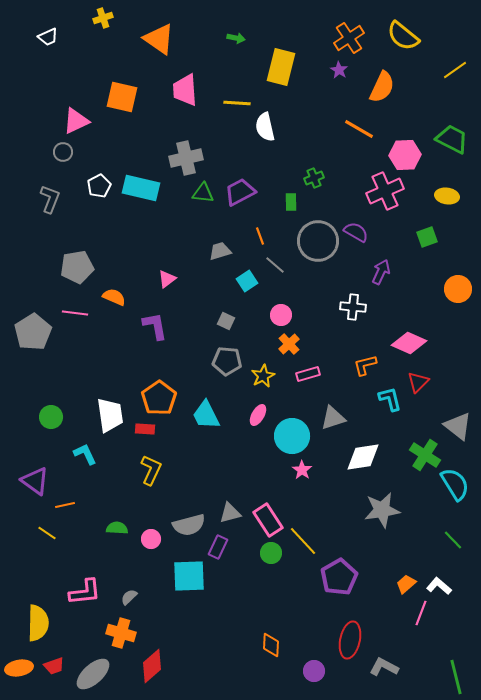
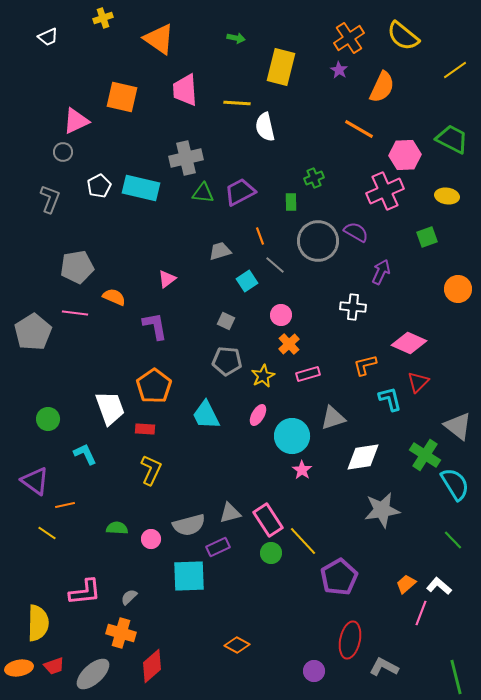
orange pentagon at (159, 398): moved 5 px left, 12 px up
white trapezoid at (110, 415): moved 7 px up; rotated 12 degrees counterclockwise
green circle at (51, 417): moved 3 px left, 2 px down
purple rectangle at (218, 547): rotated 40 degrees clockwise
orange diamond at (271, 645): moved 34 px left; rotated 65 degrees counterclockwise
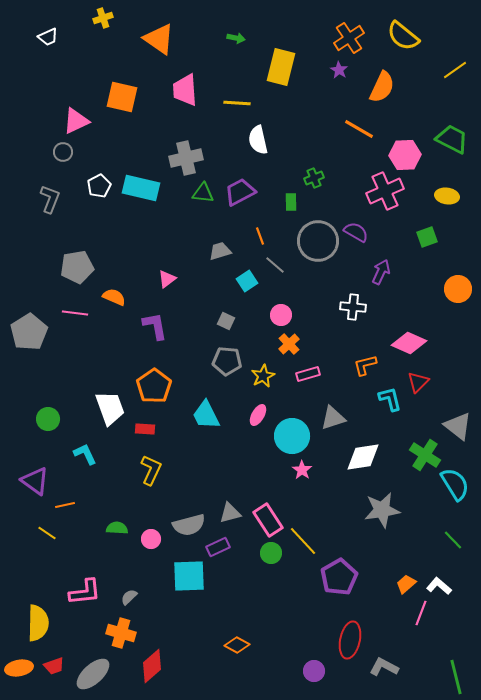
white semicircle at (265, 127): moved 7 px left, 13 px down
gray pentagon at (33, 332): moved 4 px left
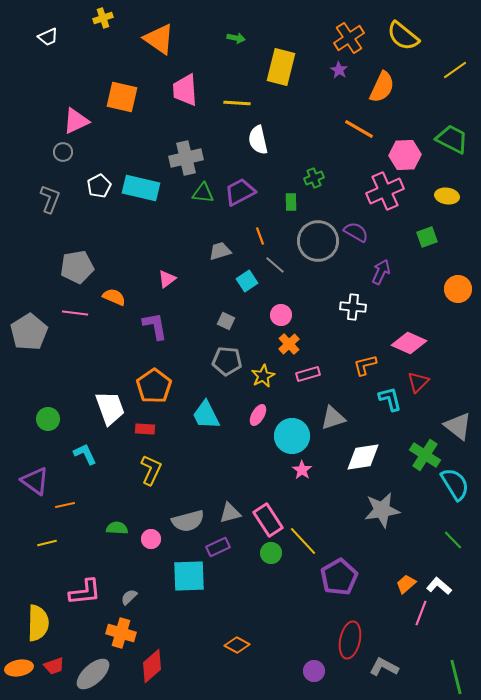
gray semicircle at (189, 525): moved 1 px left, 4 px up
yellow line at (47, 533): moved 10 px down; rotated 48 degrees counterclockwise
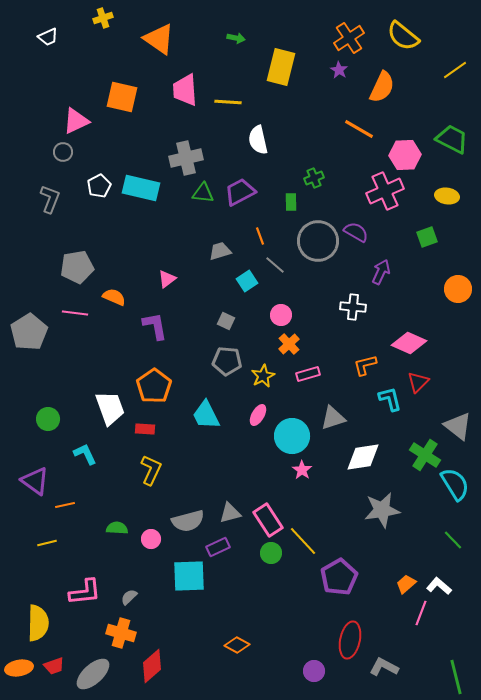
yellow line at (237, 103): moved 9 px left, 1 px up
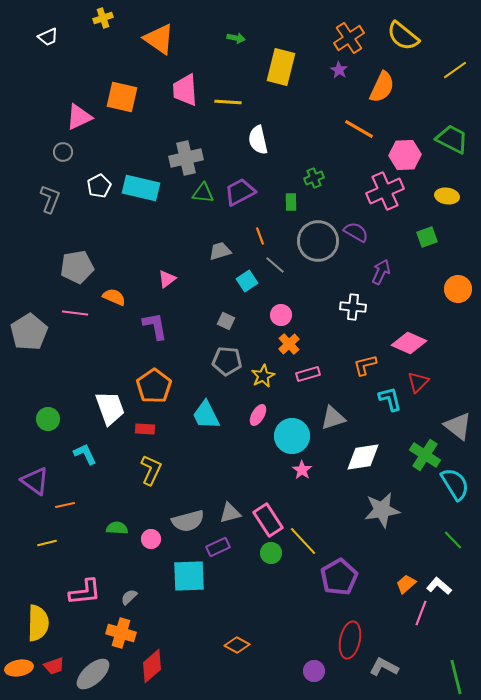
pink triangle at (76, 121): moved 3 px right, 4 px up
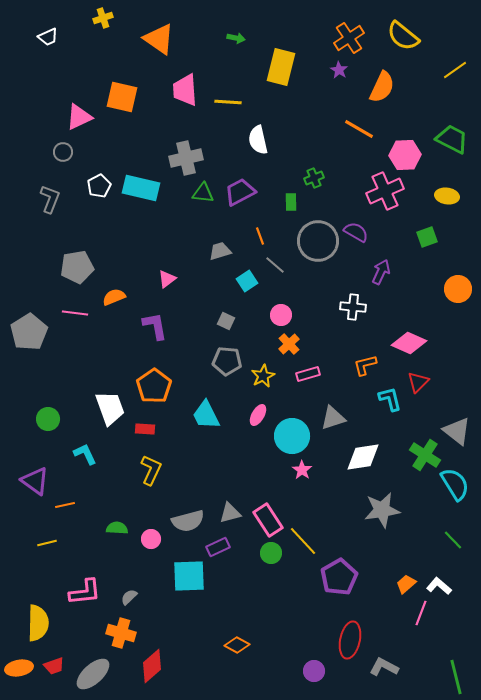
orange semicircle at (114, 297): rotated 45 degrees counterclockwise
gray triangle at (458, 426): moved 1 px left, 5 px down
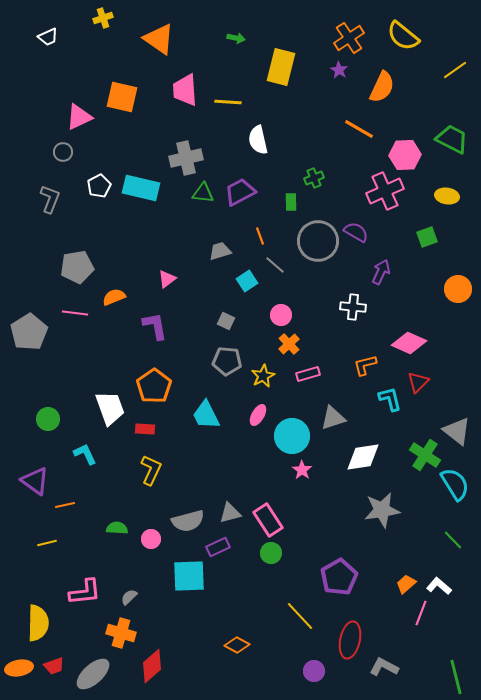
yellow line at (303, 541): moved 3 px left, 75 px down
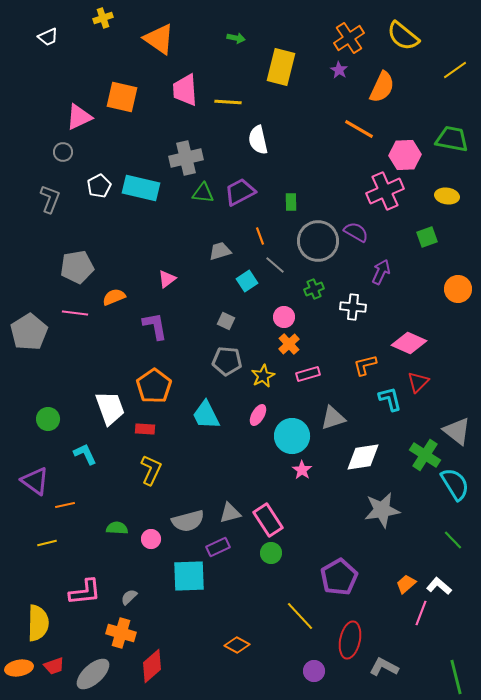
green trapezoid at (452, 139): rotated 16 degrees counterclockwise
green cross at (314, 178): moved 111 px down
pink circle at (281, 315): moved 3 px right, 2 px down
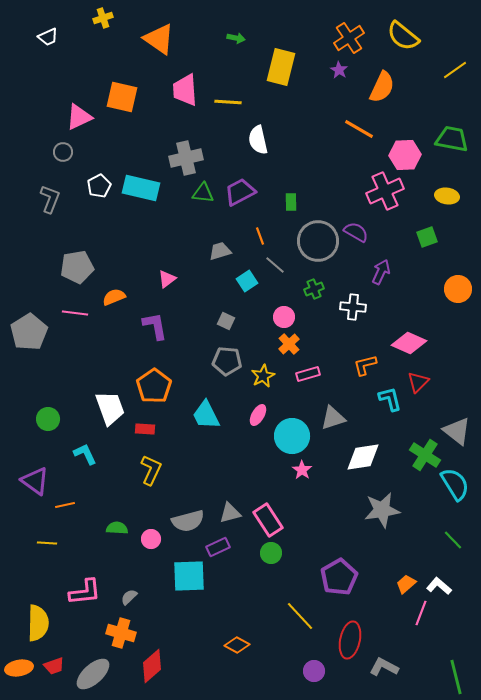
yellow line at (47, 543): rotated 18 degrees clockwise
